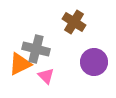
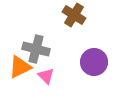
brown cross: moved 7 px up
orange triangle: moved 3 px down
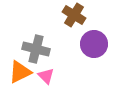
purple circle: moved 18 px up
orange triangle: moved 5 px down
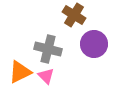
gray cross: moved 12 px right
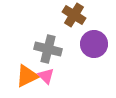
orange triangle: moved 7 px right, 4 px down
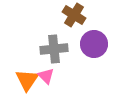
gray cross: moved 6 px right; rotated 20 degrees counterclockwise
orange triangle: moved 4 px down; rotated 30 degrees counterclockwise
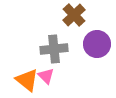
brown cross: rotated 15 degrees clockwise
purple circle: moved 3 px right
orange triangle: rotated 25 degrees counterclockwise
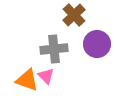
orange triangle: rotated 20 degrees counterclockwise
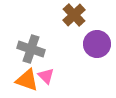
gray cross: moved 23 px left; rotated 24 degrees clockwise
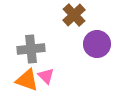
gray cross: rotated 24 degrees counterclockwise
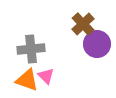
brown cross: moved 9 px right, 9 px down
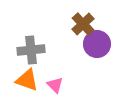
gray cross: moved 1 px down
pink triangle: moved 9 px right, 9 px down
